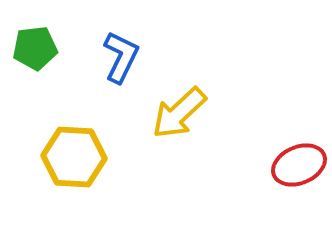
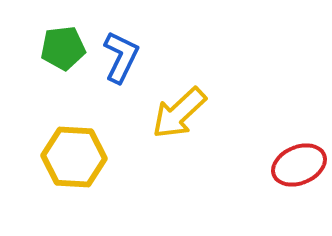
green pentagon: moved 28 px right
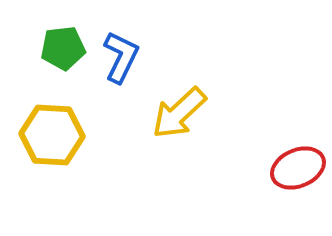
yellow hexagon: moved 22 px left, 22 px up
red ellipse: moved 1 px left, 3 px down
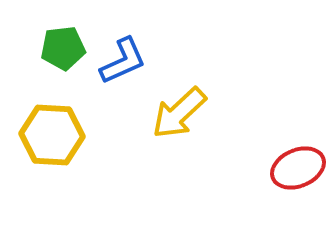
blue L-shape: moved 2 px right, 4 px down; rotated 40 degrees clockwise
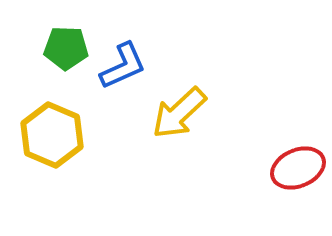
green pentagon: moved 3 px right; rotated 9 degrees clockwise
blue L-shape: moved 5 px down
yellow hexagon: rotated 20 degrees clockwise
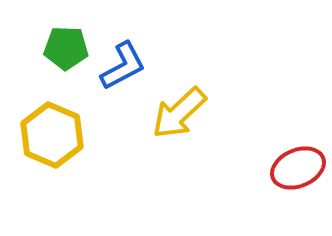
blue L-shape: rotated 4 degrees counterclockwise
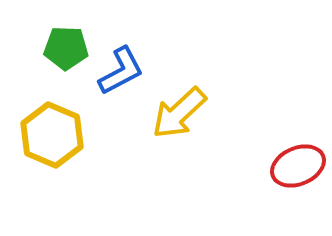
blue L-shape: moved 2 px left, 5 px down
red ellipse: moved 2 px up
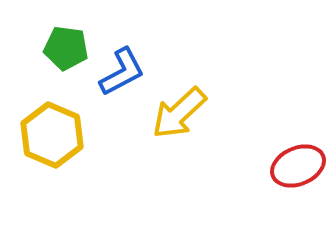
green pentagon: rotated 6 degrees clockwise
blue L-shape: moved 1 px right, 1 px down
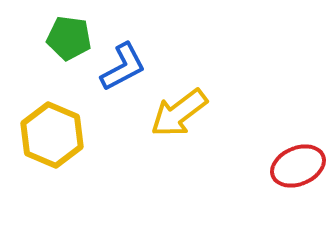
green pentagon: moved 3 px right, 10 px up
blue L-shape: moved 1 px right, 5 px up
yellow arrow: rotated 6 degrees clockwise
